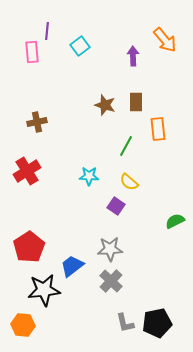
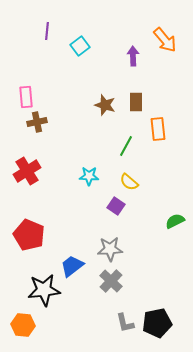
pink rectangle: moved 6 px left, 45 px down
red pentagon: moved 12 px up; rotated 16 degrees counterclockwise
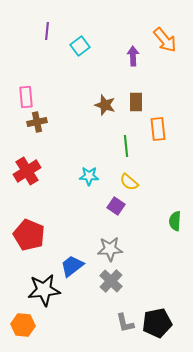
green line: rotated 35 degrees counterclockwise
green semicircle: rotated 60 degrees counterclockwise
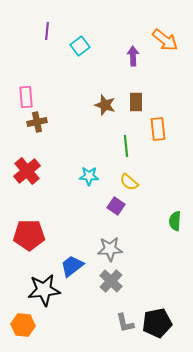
orange arrow: rotated 12 degrees counterclockwise
red cross: rotated 8 degrees counterclockwise
red pentagon: rotated 24 degrees counterclockwise
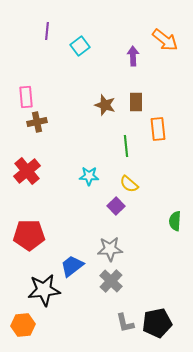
yellow semicircle: moved 2 px down
purple square: rotated 12 degrees clockwise
orange hexagon: rotated 10 degrees counterclockwise
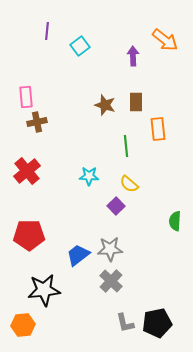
blue trapezoid: moved 6 px right, 11 px up
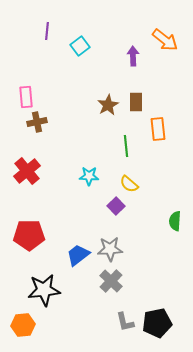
brown star: moved 3 px right; rotated 25 degrees clockwise
gray L-shape: moved 1 px up
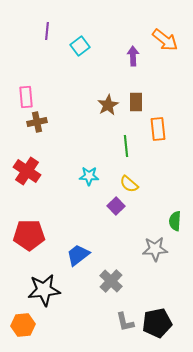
red cross: rotated 16 degrees counterclockwise
gray star: moved 45 px right
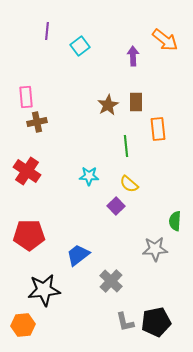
black pentagon: moved 1 px left, 1 px up
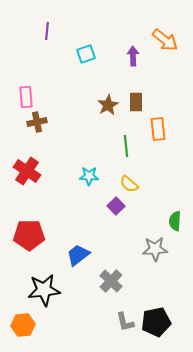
cyan square: moved 6 px right, 8 px down; rotated 18 degrees clockwise
